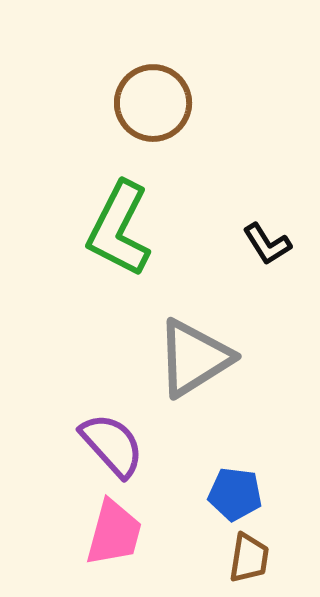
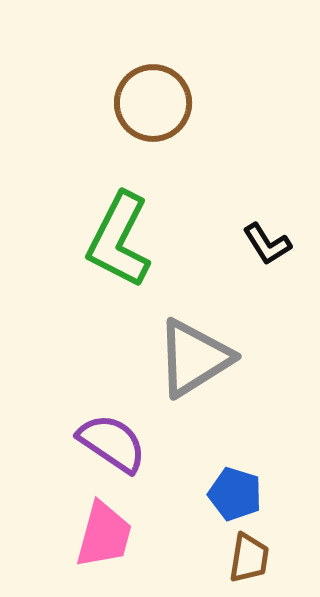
green L-shape: moved 11 px down
purple semicircle: moved 2 px up; rotated 14 degrees counterclockwise
blue pentagon: rotated 10 degrees clockwise
pink trapezoid: moved 10 px left, 2 px down
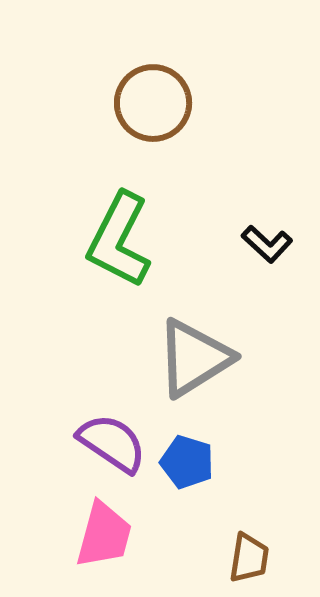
black L-shape: rotated 15 degrees counterclockwise
blue pentagon: moved 48 px left, 32 px up
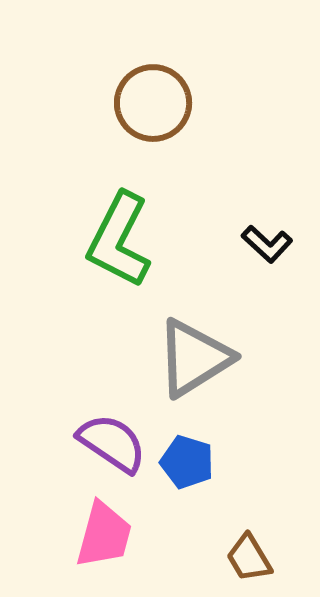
brown trapezoid: rotated 140 degrees clockwise
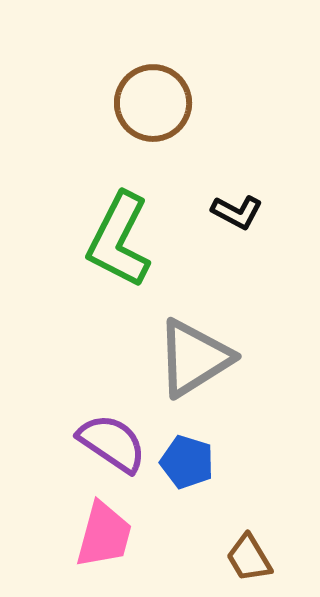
black L-shape: moved 30 px left, 32 px up; rotated 15 degrees counterclockwise
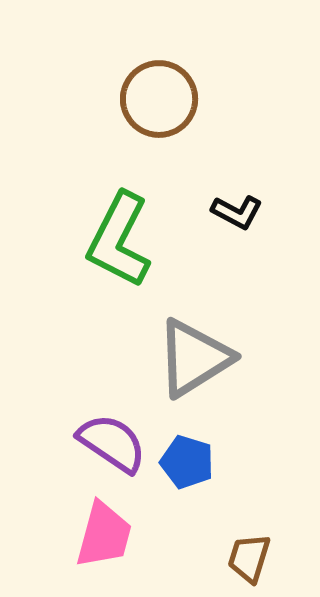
brown circle: moved 6 px right, 4 px up
brown trapezoid: rotated 48 degrees clockwise
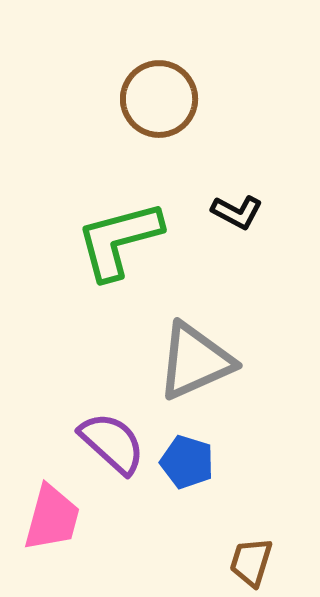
green L-shape: rotated 48 degrees clockwise
gray triangle: moved 1 px right, 3 px down; rotated 8 degrees clockwise
purple semicircle: rotated 8 degrees clockwise
pink trapezoid: moved 52 px left, 17 px up
brown trapezoid: moved 2 px right, 4 px down
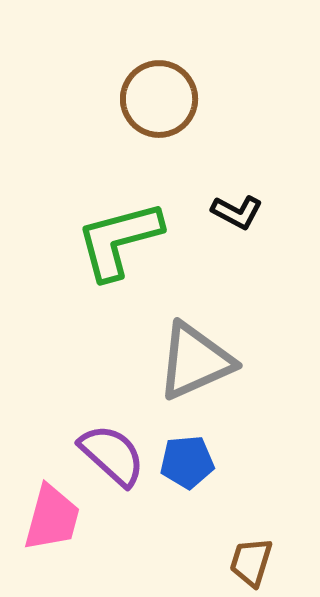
purple semicircle: moved 12 px down
blue pentagon: rotated 22 degrees counterclockwise
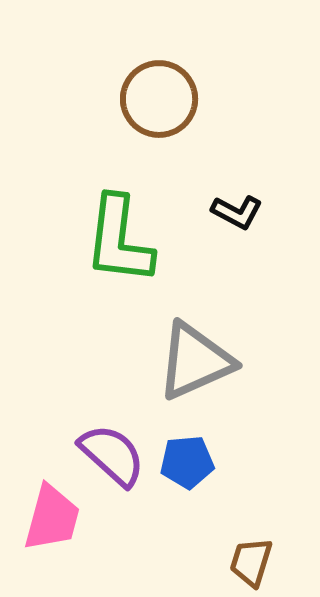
green L-shape: rotated 68 degrees counterclockwise
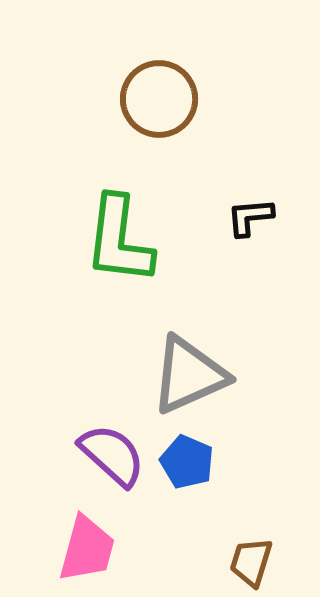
black L-shape: moved 13 px right, 5 px down; rotated 147 degrees clockwise
gray triangle: moved 6 px left, 14 px down
blue pentagon: rotated 28 degrees clockwise
pink trapezoid: moved 35 px right, 31 px down
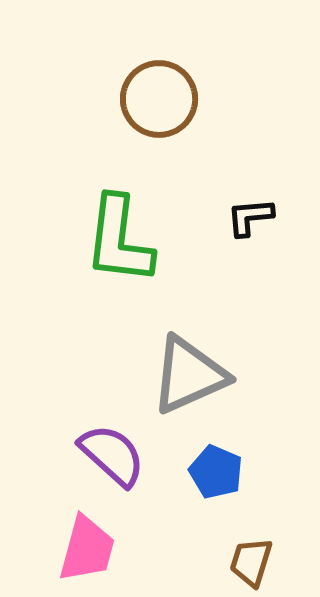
blue pentagon: moved 29 px right, 10 px down
